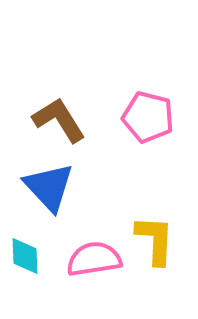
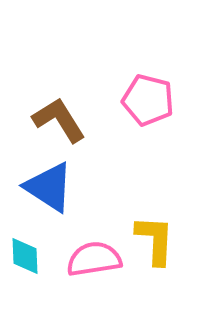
pink pentagon: moved 17 px up
blue triangle: rotated 14 degrees counterclockwise
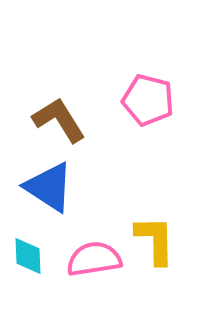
yellow L-shape: rotated 4 degrees counterclockwise
cyan diamond: moved 3 px right
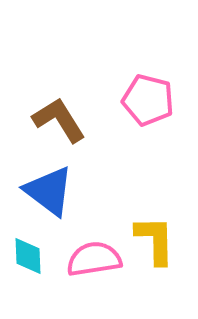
blue triangle: moved 4 px down; rotated 4 degrees clockwise
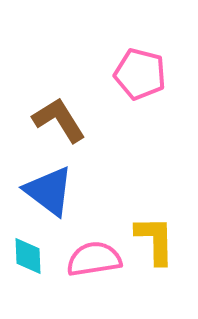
pink pentagon: moved 8 px left, 26 px up
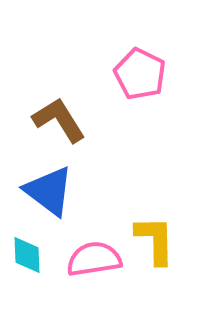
pink pentagon: rotated 12 degrees clockwise
cyan diamond: moved 1 px left, 1 px up
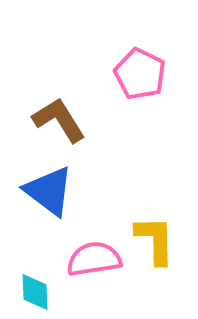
cyan diamond: moved 8 px right, 37 px down
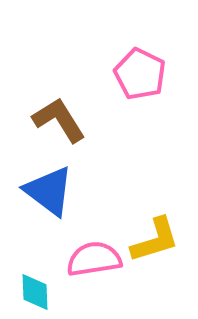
yellow L-shape: rotated 74 degrees clockwise
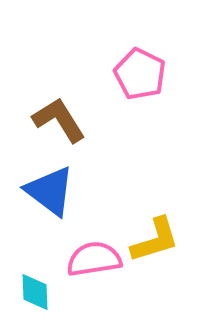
blue triangle: moved 1 px right
